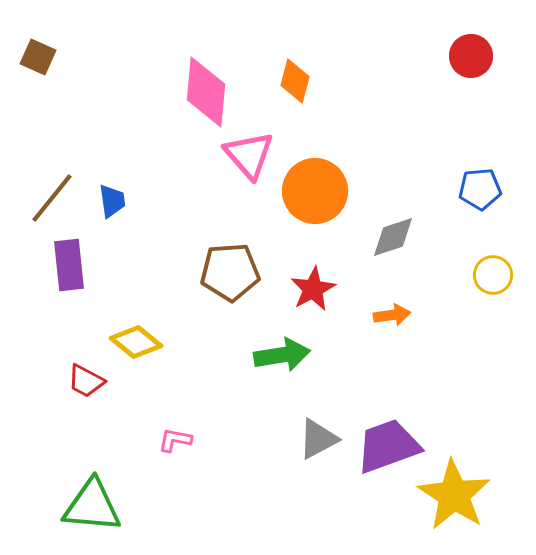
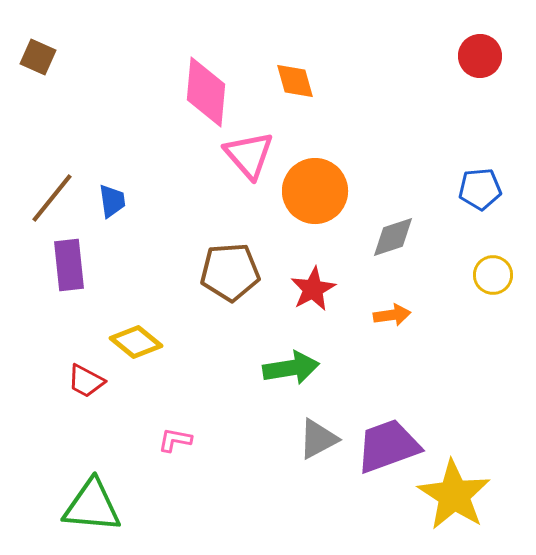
red circle: moved 9 px right
orange diamond: rotated 30 degrees counterclockwise
green arrow: moved 9 px right, 13 px down
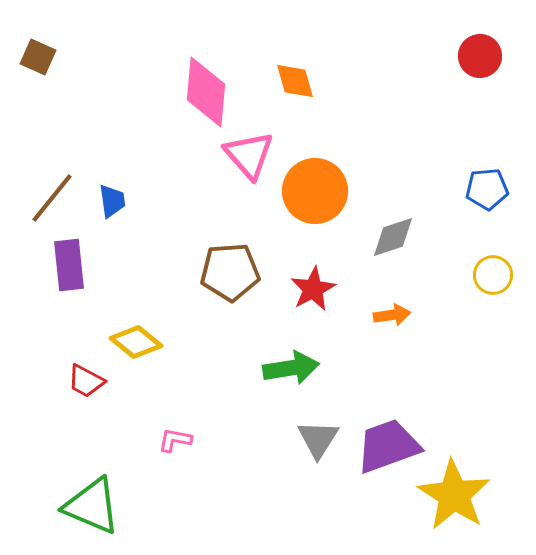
blue pentagon: moved 7 px right
gray triangle: rotated 30 degrees counterclockwise
green triangle: rotated 18 degrees clockwise
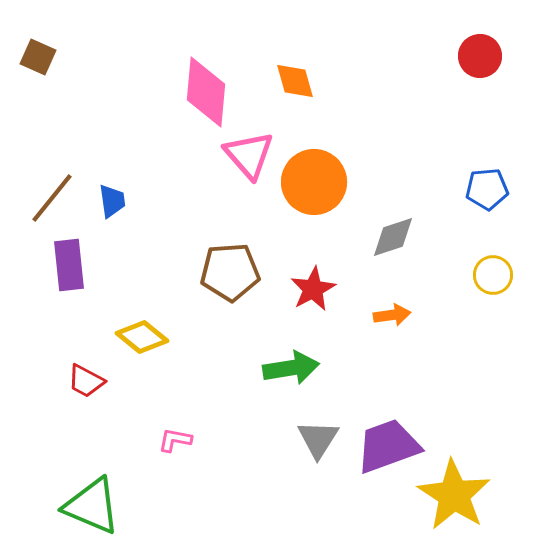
orange circle: moved 1 px left, 9 px up
yellow diamond: moved 6 px right, 5 px up
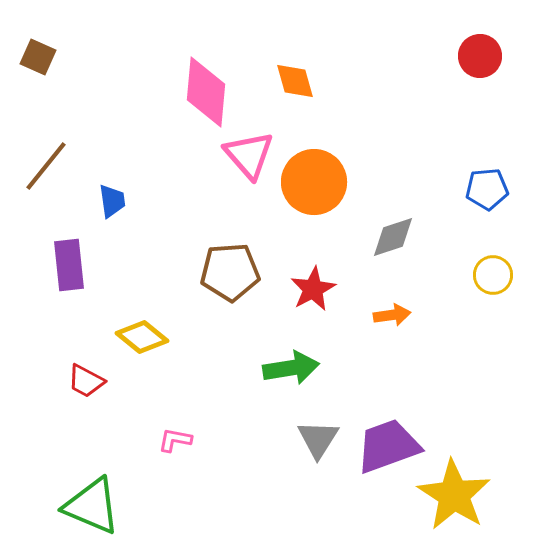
brown line: moved 6 px left, 32 px up
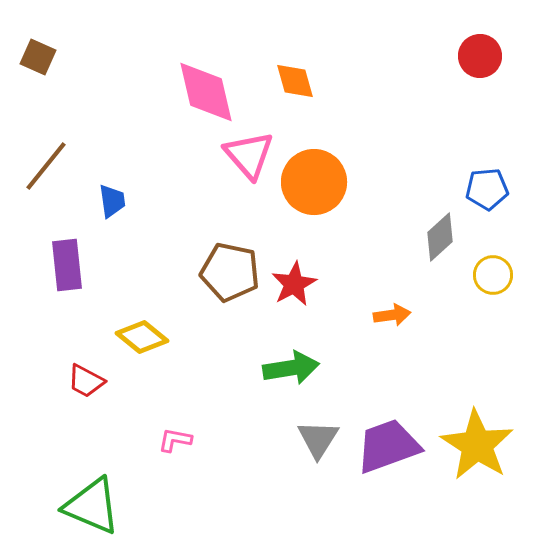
pink diamond: rotated 18 degrees counterclockwise
gray diamond: moved 47 px right; rotated 24 degrees counterclockwise
purple rectangle: moved 2 px left
brown pentagon: rotated 16 degrees clockwise
red star: moved 19 px left, 5 px up
yellow star: moved 23 px right, 50 px up
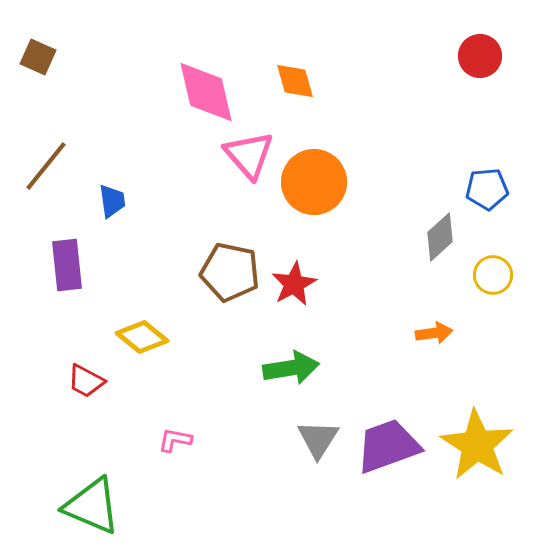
orange arrow: moved 42 px right, 18 px down
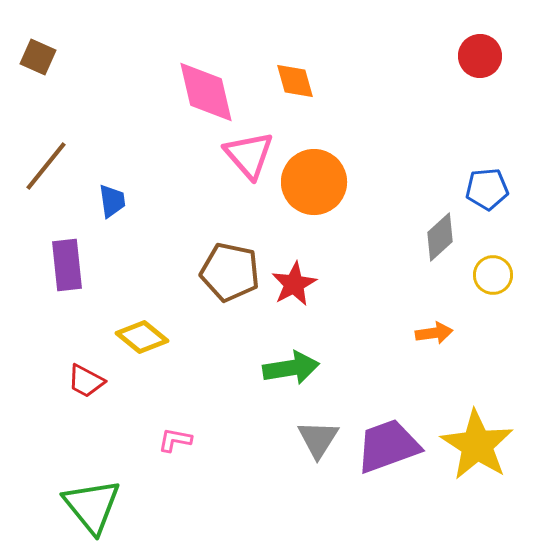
green triangle: rotated 28 degrees clockwise
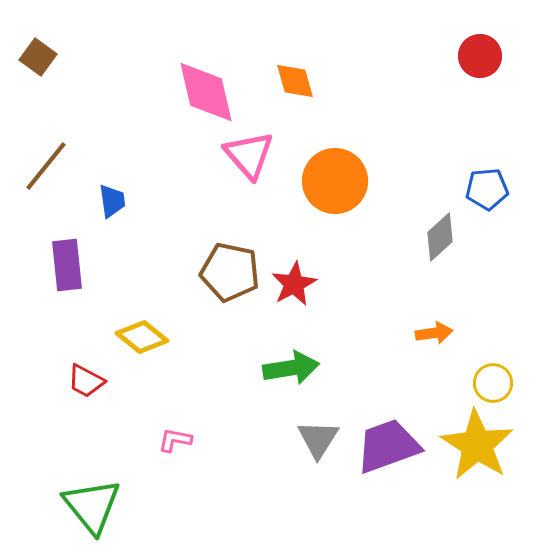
brown square: rotated 12 degrees clockwise
orange circle: moved 21 px right, 1 px up
yellow circle: moved 108 px down
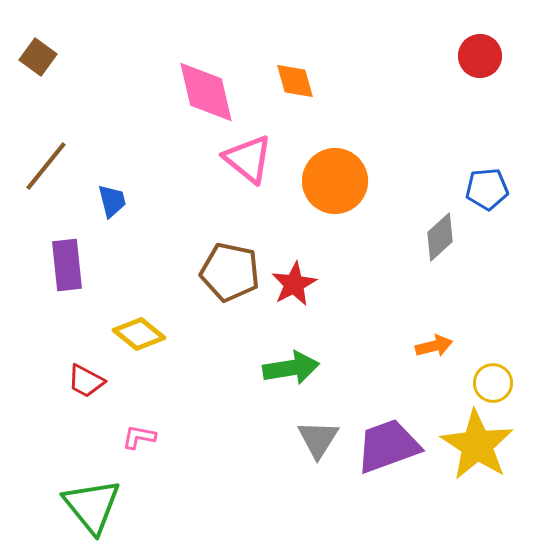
pink triangle: moved 1 px left, 4 px down; rotated 10 degrees counterclockwise
blue trapezoid: rotated 6 degrees counterclockwise
orange arrow: moved 13 px down; rotated 6 degrees counterclockwise
yellow diamond: moved 3 px left, 3 px up
pink L-shape: moved 36 px left, 3 px up
